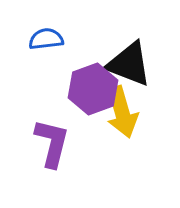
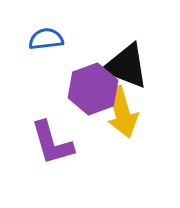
black triangle: moved 3 px left, 2 px down
purple L-shape: rotated 150 degrees clockwise
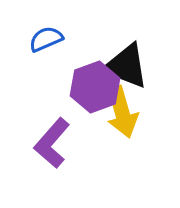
blue semicircle: rotated 16 degrees counterclockwise
purple hexagon: moved 2 px right, 2 px up
purple L-shape: rotated 57 degrees clockwise
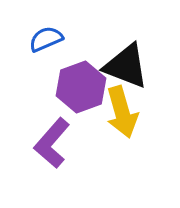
purple hexagon: moved 14 px left
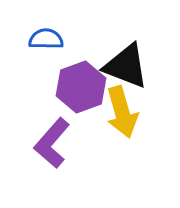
blue semicircle: rotated 24 degrees clockwise
